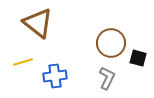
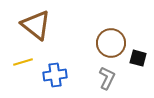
brown triangle: moved 2 px left, 2 px down
blue cross: moved 1 px up
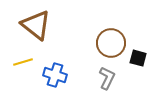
blue cross: rotated 25 degrees clockwise
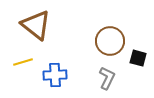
brown circle: moved 1 px left, 2 px up
blue cross: rotated 20 degrees counterclockwise
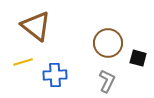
brown triangle: moved 1 px down
brown circle: moved 2 px left, 2 px down
gray L-shape: moved 3 px down
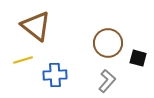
yellow line: moved 2 px up
gray L-shape: rotated 15 degrees clockwise
